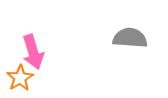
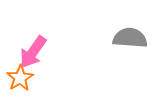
pink arrow: rotated 52 degrees clockwise
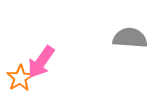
pink arrow: moved 8 px right, 10 px down
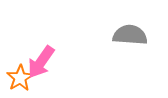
gray semicircle: moved 3 px up
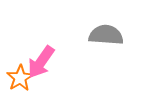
gray semicircle: moved 24 px left
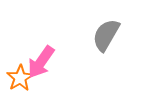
gray semicircle: rotated 64 degrees counterclockwise
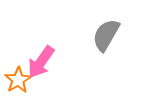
orange star: moved 2 px left, 2 px down
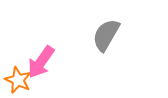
orange star: rotated 16 degrees counterclockwise
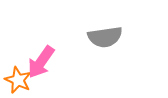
gray semicircle: moved 1 px left, 2 px down; rotated 128 degrees counterclockwise
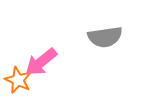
pink arrow: rotated 16 degrees clockwise
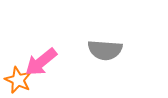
gray semicircle: moved 13 px down; rotated 12 degrees clockwise
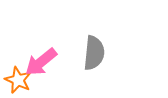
gray semicircle: moved 11 px left, 3 px down; rotated 88 degrees counterclockwise
